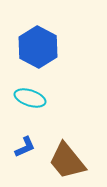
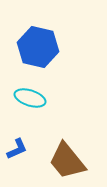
blue hexagon: rotated 15 degrees counterclockwise
blue L-shape: moved 8 px left, 2 px down
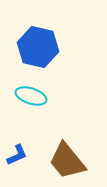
cyan ellipse: moved 1 px right, 2 px up
blue L-shape: moved 6 px down
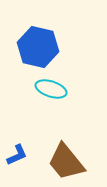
cyan ellipse: moved 20 px right, 7 px up
brown trapezoid: moved 1 px left, 1 px down
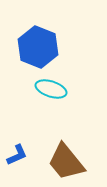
blue hexagon: rotated 9 degrees clockwise
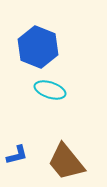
cyan ellipse: moved 1 px left, 1 px down
blue L-shape: rotated 10 degrees clockwise
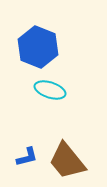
blue L-shape: moved 10 px right, 2 px down
brown trapezoid: moved 1 px right, 1 px up
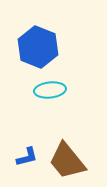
cyan ellipse: rotated 24 degrees counterclockwise
